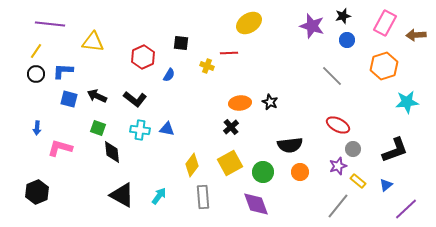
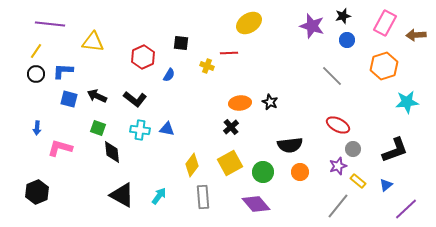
purple diamond at (256, 204): rotated 20 degrees counterclockwise
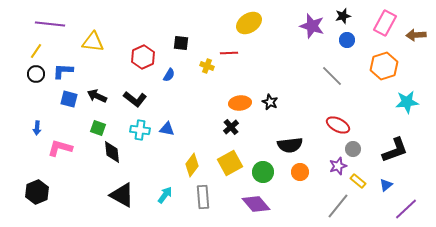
cyan arrow at (159, 196): moved 6 px right, 1 px up
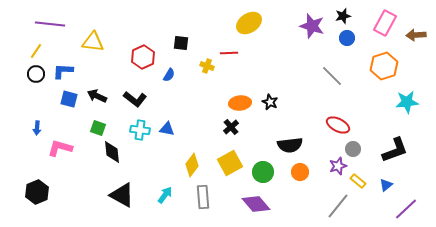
blue circle at (347, 40): moved 2 px up
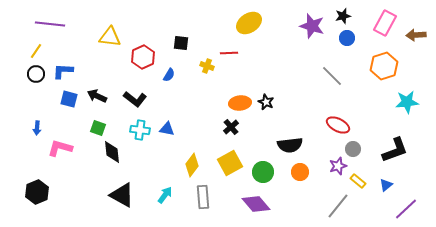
yellow triangle at (93, 42): moved 17 px right, 5 px up
black star at (270, 102): moved 4 px left
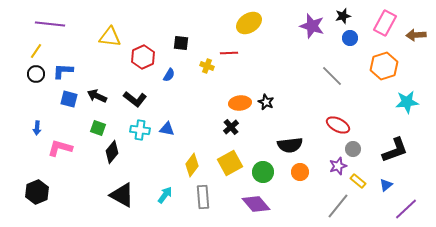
blue circle at (347, 38): moved 3 px right
black diamond at (112, 152): rotated 45 degrees clockwise
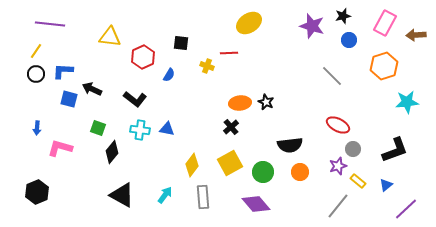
blue circle at (350, 38): moved 1 px left, 2 px down
black arrow at (97, 96): moved 5 px left, 7 px up
